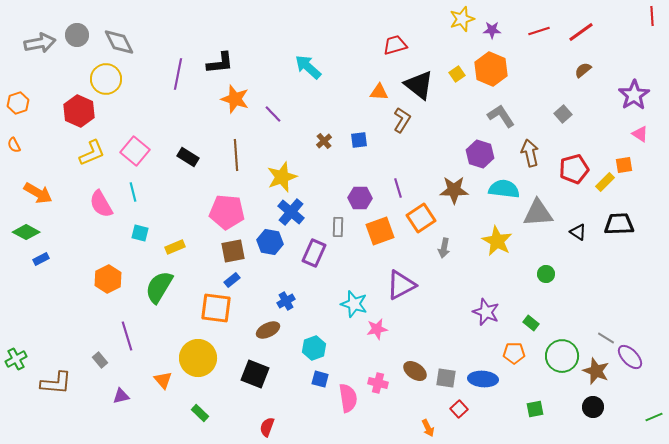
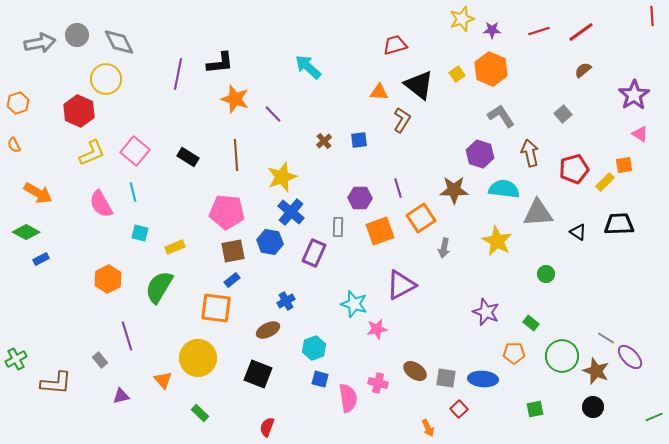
black square at (255, 374): moved 3 px right
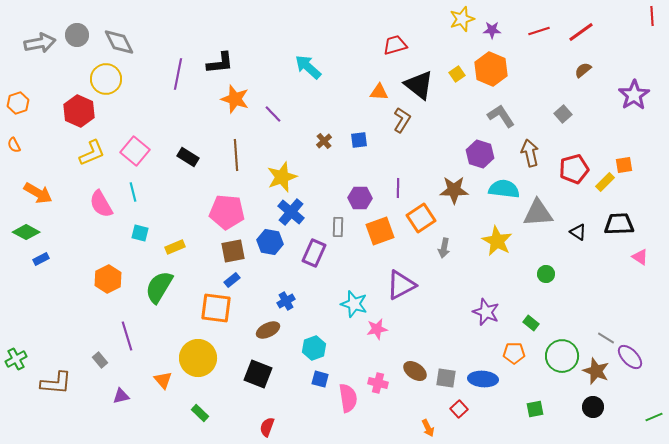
pink triangle at (640, 134): moved 123 px down
purple line at (398, 188): rotated 18 degrees clockwise
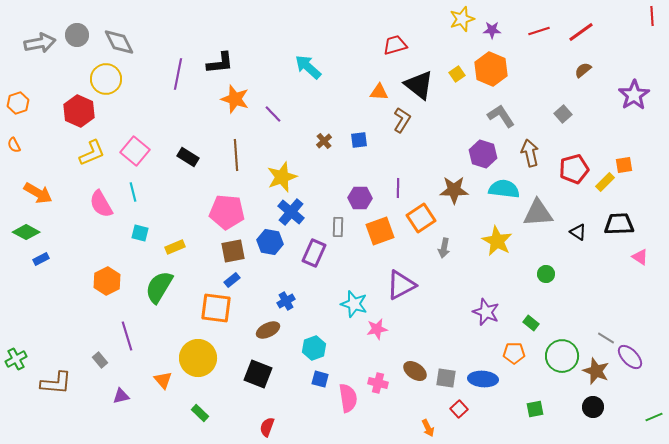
purple hexagon at (480, 154): moved 3 px right
orange hexagon at (108, 279): moved 1 px left, 2 px down
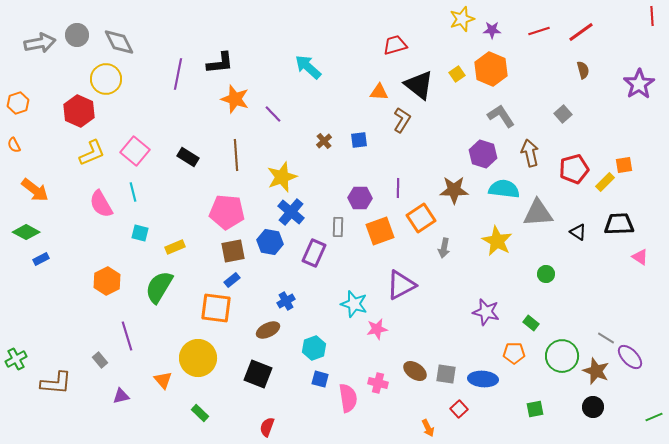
brown semicircle at (583, 70): rotated 114 degrees clockwise
purple star at (634, 95): moved 5 px right, 11 px up
orange arrow at (38, 193): moved 3 px left, 3 px up; rotated 8 degrees clockwise
purple star at (486, 312): rotated 8 degrees counterclockwise
gray square at (446, 378): moved 4 px up
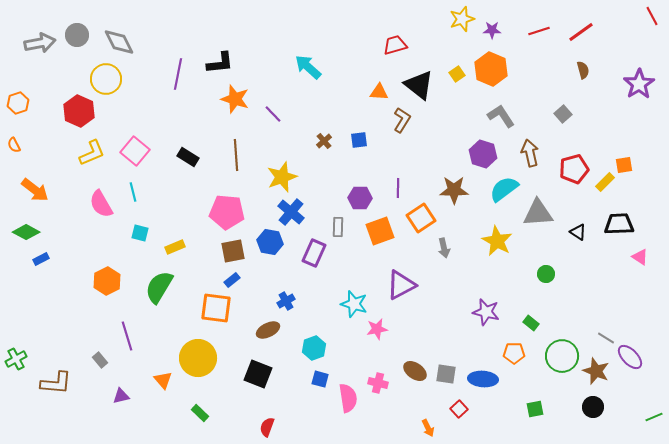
red line at (652, 16): rotated 24 degrees counterclockwise
cyan semicircle at (504, 189): rotated 44 degrees counterclockwise
gray arrow at (444, 248): rotated 24 degrees counterclockwise
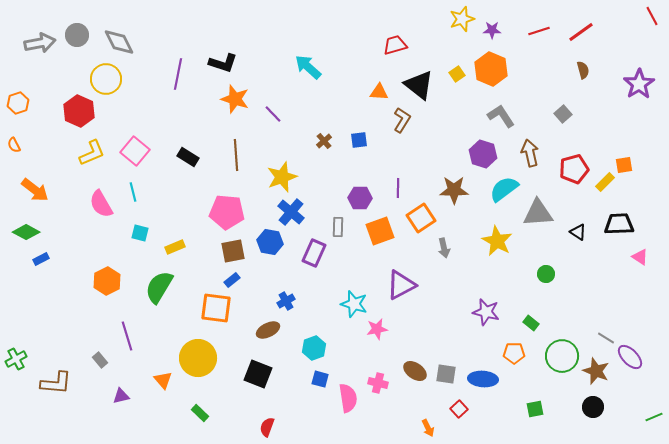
black L-shape at (220, 63): moved 3 px right; rotated 24 degrees clockwise
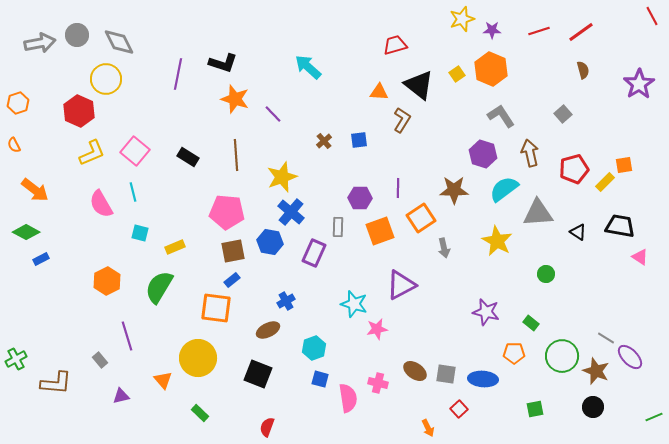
black trapezoid at (619, 224): moved 1 px right, 2 px down; rotated 12 degrees clockwise
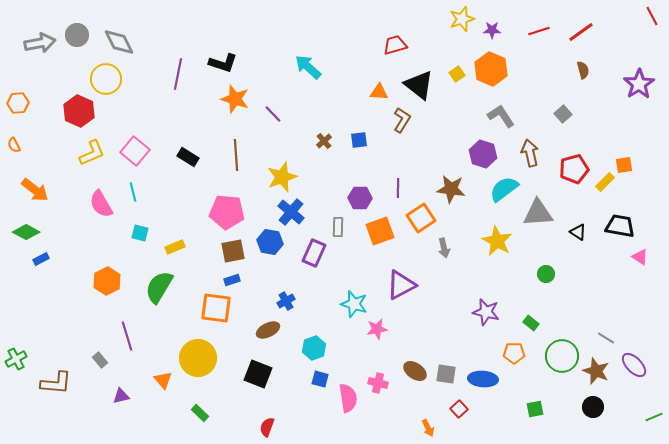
orange hexagon at (18, 103): rotated 15 degrees clockwise
brown star at (454, 190): moved 3 px left, 1 px up; rotated 8 degrees clockwise
blue rectangle at (232, 280): rotated 21 degrees clockwise
purple ellipse at (630, 357): moved 4 px right, 8 px down
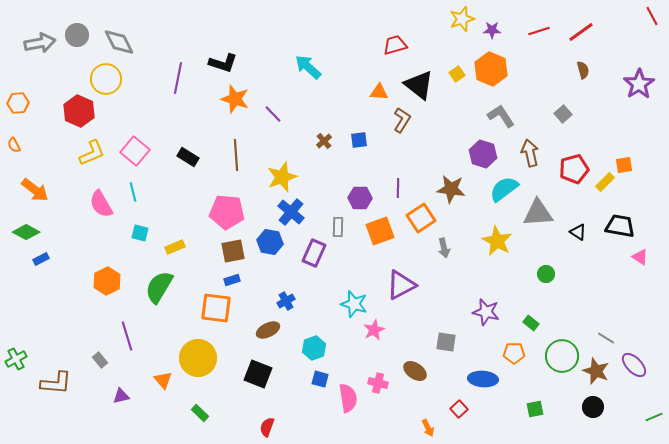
purple line at (178, 74): moved 4 px down
pink star at (377, 329): moved 3 px left, 1 px down; rotated 15 degrees counterclockwise
gray square at (446, 374): moved 32 px up
